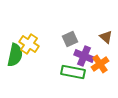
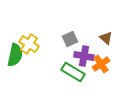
brown triangle: moved 1 px down
purple cross: rotated 12 degrees counterclockwise
orange cross: moved 1 px right
green rectangle: rotated 20 degrees clockwise
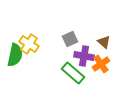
brown triangle: moved 2 px left, 4 px down
green rectangle: moved 1 px down; rotated 10 degrees clockwise
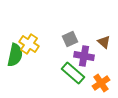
orange cross: moved 19 px down
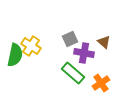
yellow cross: moved 2 px right, 2 px down
purple cross: moved 3 px up
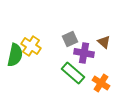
orange cross: rotated 24 degrees counterclockwise
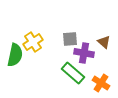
gray square: rotated 21 degrees clockwise
yellow cross: moved 2 px right, 4 px up; rotated 24 degrees clockwise
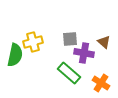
yellow cross: rotated 18 degrees clockwise
green rectangle: moved 4 px left
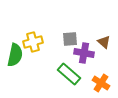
green rectangle: moved 1 px down
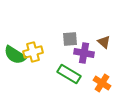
yellow cross: moved 10 px down
green semicircle: rotated 110 degrees clockwise
green rectangle: rotated 10 degrees counterclockwise
orange cross: moved 1 px right
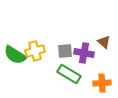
gray square: moved 5 px left, 12 px down
yellow cross: moved 2 px right, 1 px up
orange cross: rotated 36 degrees counterclockwise
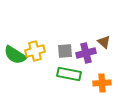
purple cross: moved 2 px right; rotated 24 degrees counterclockwise
green rectangle: rotated 20 degrees counterclockwise
